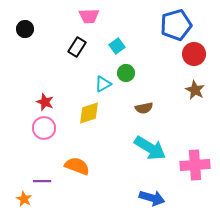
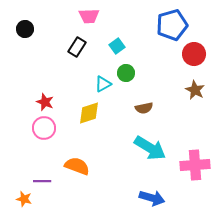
blue pentagon: moved 4 px left
orange star: rotated 14 degrees counterclockwise
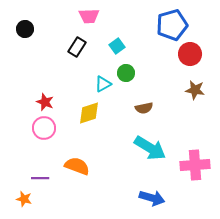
red circle: moved 4 px left
brown star: rotated 18 degrees counterclockwise
purple line: moved 2 px left, 3 px up
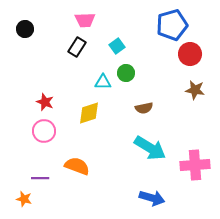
pink trapezoid: moved 4 px left, 4 px down
cyan triangle: moved 2 px up; rotated 30 degrees clockwise
pink circle: moved 3 px down
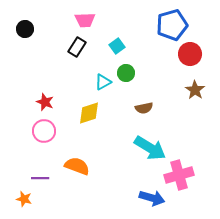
cyan triangle: rotated 30 degrees counterclockwise
brown star: rotated 24 degrees clockwise
pink cross: moved 16 px left, 10 px down; rotated 12 degrees counterclockwise
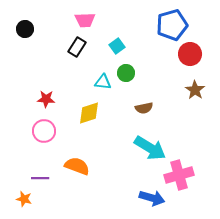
cyan triangle: rotated 36 degrees clockwise
red star: moved 1 px right, 3 px up; rotated 18 degrees counterclockwise
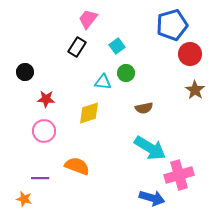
pink trapezoid: moved 3 px right, 1 px up; rotated 130 degrees clockwise
black circle: moved 43 px down
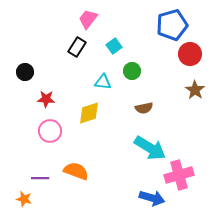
cyan square: moved 3 px left
green circle: moved 6 px right, 2 px up
pink circle: moved 6 px right
orange semicircle: moved 1 px left, 5 px down
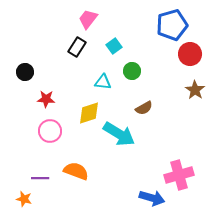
brown semicircle: rotated 18 degrees counterclockwise
cyan arrow: moved 31 px left, 14 px up
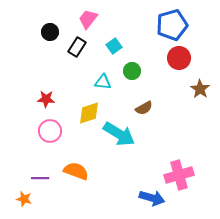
red circle: moved 11 px left, 4 px down
black circle: moved 25 px right, 40 px up
brown star: moved 5 px right, 1 px up
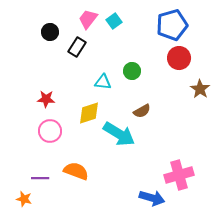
cyan square: moved 25 px up
brown semicircle: moved 2 px left, 3 px down
